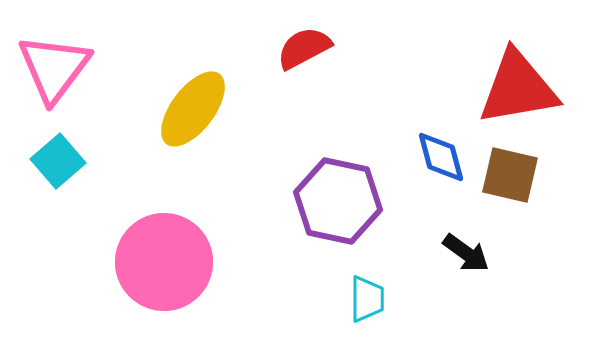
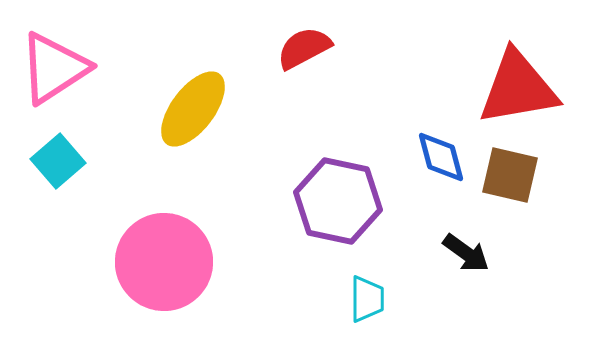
pink triangle: rotated 20 degrees clockwise
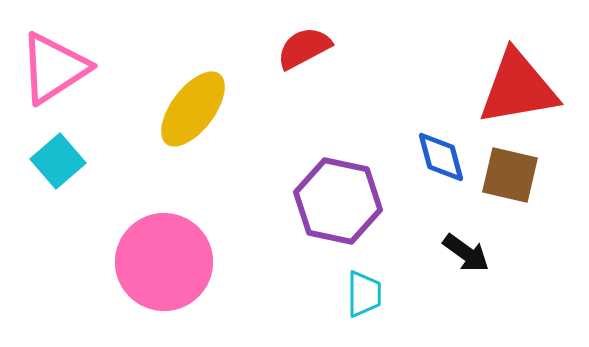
cyan trapezoid: moved 3 px left, 5 px up
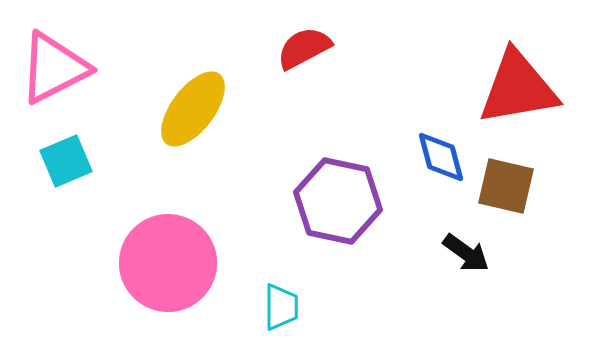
pink triangle: rotated 6 degrees clockwise
cyan square: moved 8 px right; rotated 18 degrees clockwise
brown square: moved 4 px left, 11 px down
pink circle: moved 4 px right, 1 px down
cyan trapezoid: moved 83 px left, 13 px down
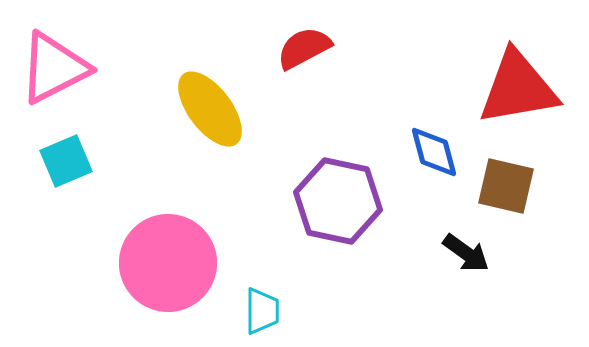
yellow ellipse: moved 17 px right; rotated 74 degrees counterclockwise
blue diamond: moved 7 px left, 5 px up
cyan trapezoid: moved 19 px left, 4 px down
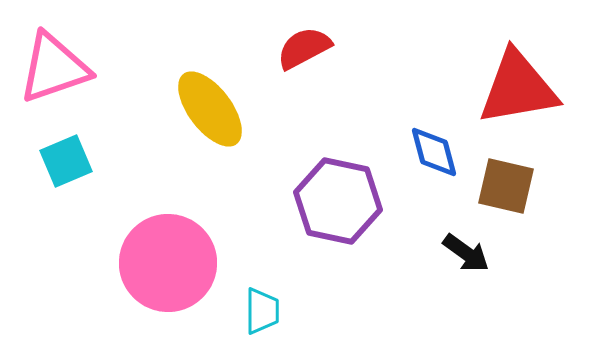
pink triangle: rotated 8 degrees clockwise
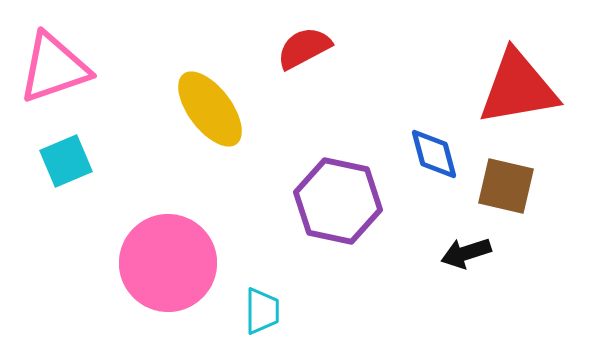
blue diamond: moved 2 px down
black arrow: rotated 126 degrees clockwise
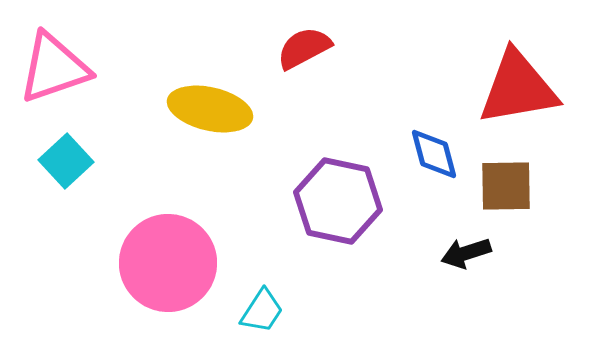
yellow ellipse: rotated 40 degrees counterclockwise
cyan square: rotated 20 degrees counterclockwise
brown square: rotated 14 degrees counterclockwise
cyan trapezoid: rotated 33 degrees clockwise
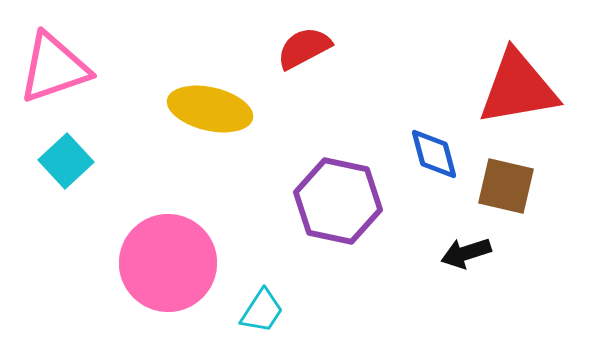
brown square: rotated 14 degrees clockwise
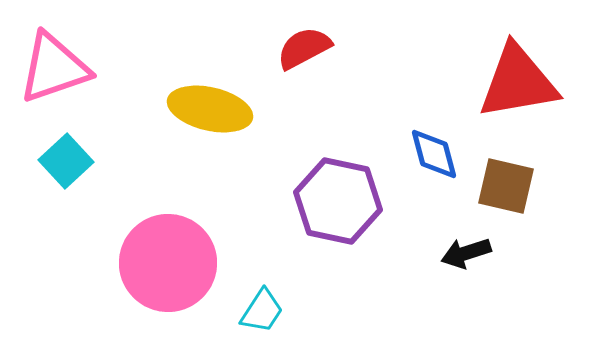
red triangle: moved 6 px up
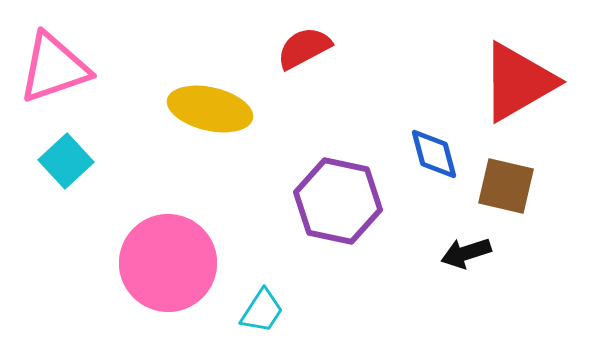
red triangle: rotated 20 degrees counterclockwise
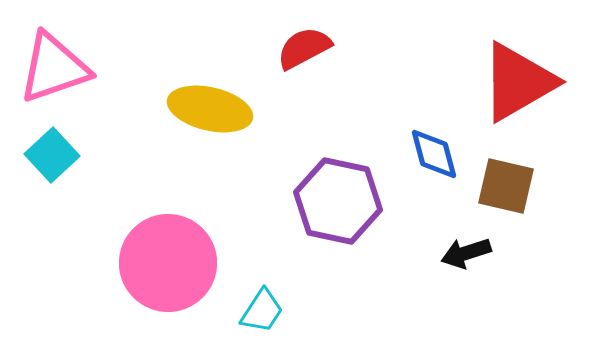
cyan square: moved 14 px left, 6 px up
